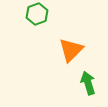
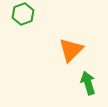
green hexagon: moved 14 px left
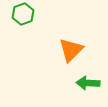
green arrow: rotated 70 degrees counterclockwise
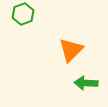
green arrow: moved 2 px left
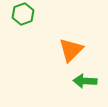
green arrow: moved 1 px left, 2 px up
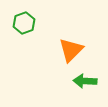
green hexagon: moved 1 px right, 9 px down
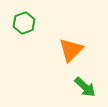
green arrow: moved 6 px down; rotated 140 degrees counterclockwise
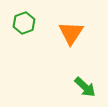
orange triangle: moved 17 px up; rotated 12 degrees counterclockwise
